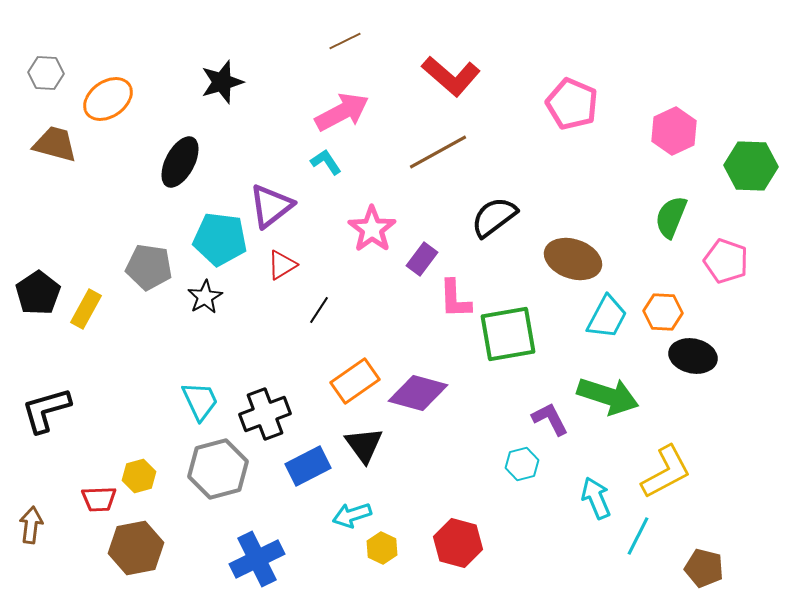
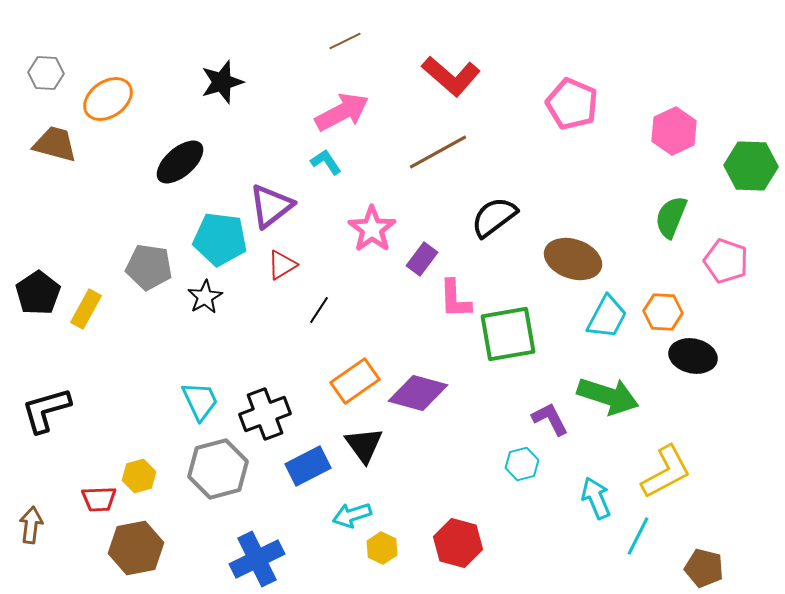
black ellipse at (180, 162): rotated 21 degrees clockwise
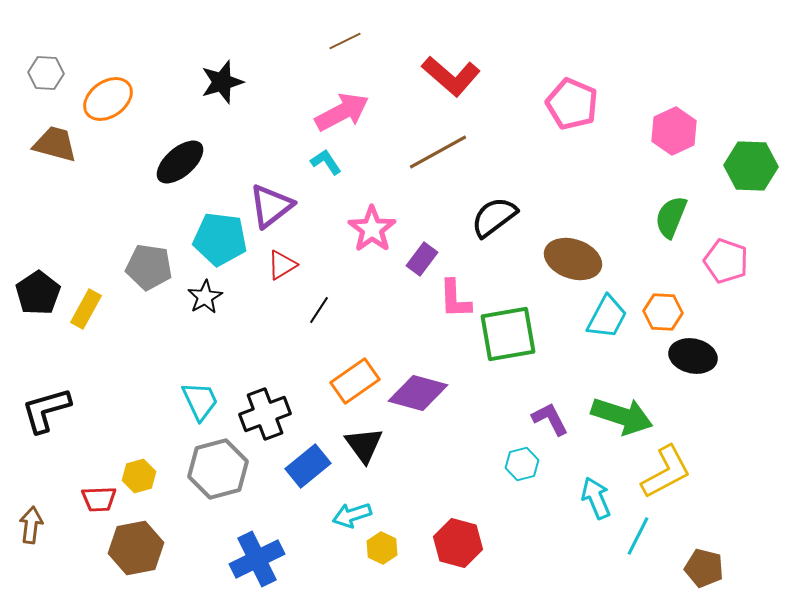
green arrow at (608, 396): moved 14 px right, 20 px down
blue rectangle at (308, 466): rotated 12 degrees counterclockwise
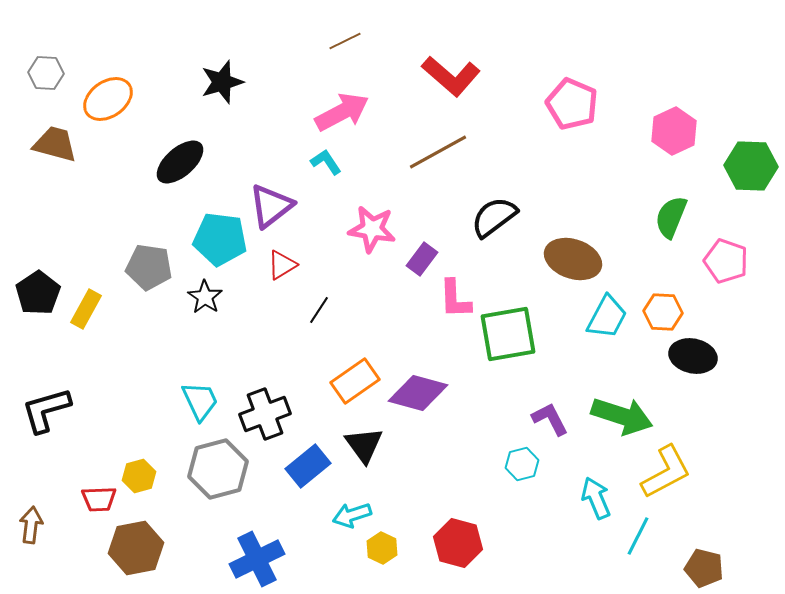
pink star at (372, 229): rotated 27 degrees counterclockwise
black star at (205, 297): rotated 8 degrees counterclockwise
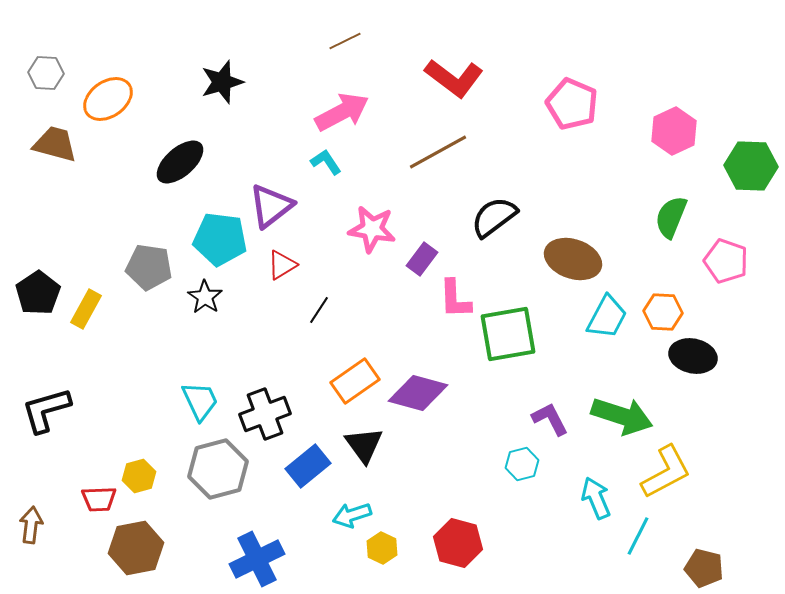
red L-shape at (451, 76): moved 3 px right, 2 px down; rotated 4 degrees counterclockwise
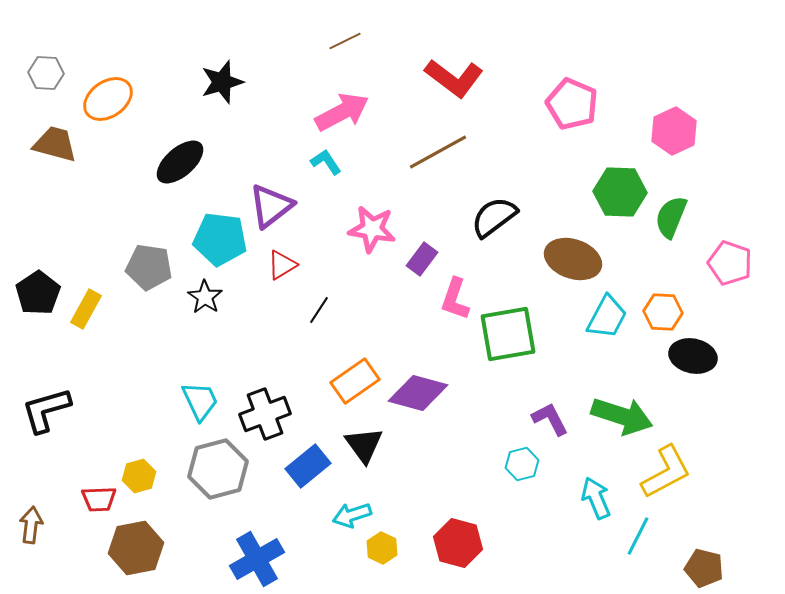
green hexagon at (751, 166): moved 131 px left, 26 px down
pink pentagon at (726, 261): moved 4 px right, 2 px down
pink L-shape at (455, 299): rotated 21 degrees clockwise
blue cross at (257, 559): rotated 4 degrees counterclockwise
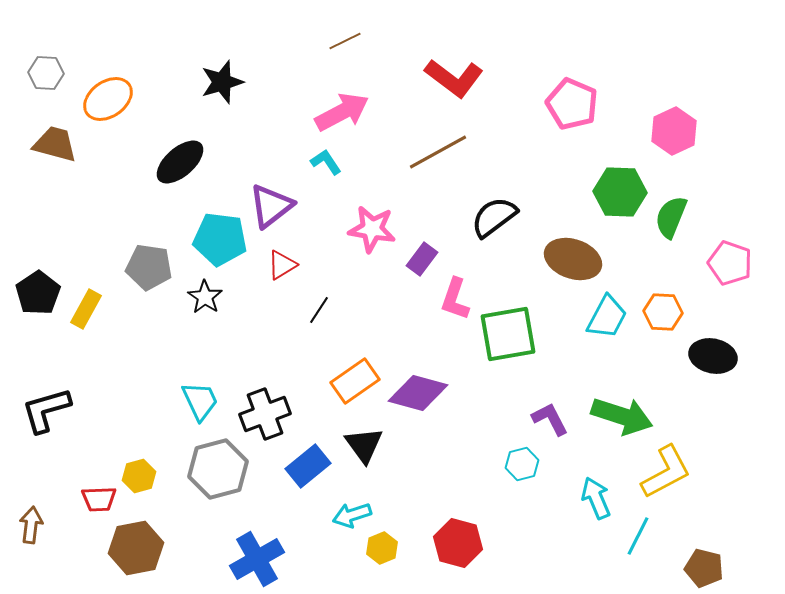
black ellipse at (693, 356): moved 20 px right
yellow hexagon at (382, 548): rotated 12 degrees clockwise
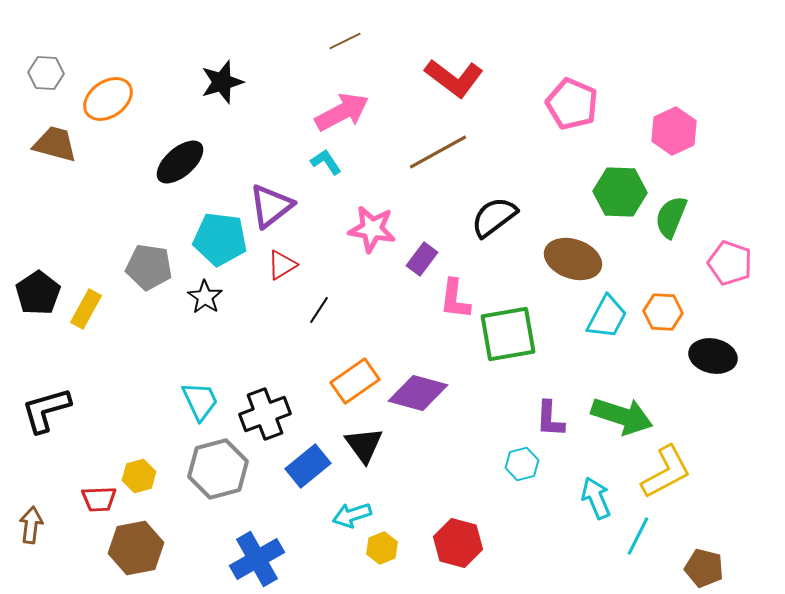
pink L-shape at (455, 299): rotated 12 degrees counterclockwise
purple L-shape at (550, 419): rotated 150 degrees counterclockwise
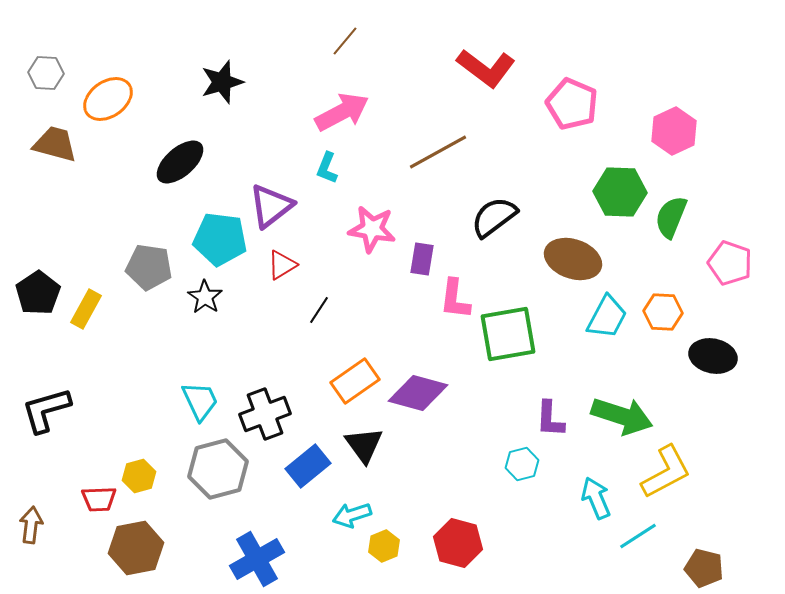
brown line at (345, 41): rotated 24 degrees counterclockwise
red L-shape at (454, 78): moved 32 px right, 10 px up
cyan L-shape at (326, 162): moved 1 px right, 6 px down; rotated 124 degrees counterclockwise
purple rectangle at (422, 259): rotated 28 degrees counterclockwise
cyan line at (638, 536): rotated 30 degrees clockwise
yellow hexagon at (382, 548): moved 2 px right, 2 px up
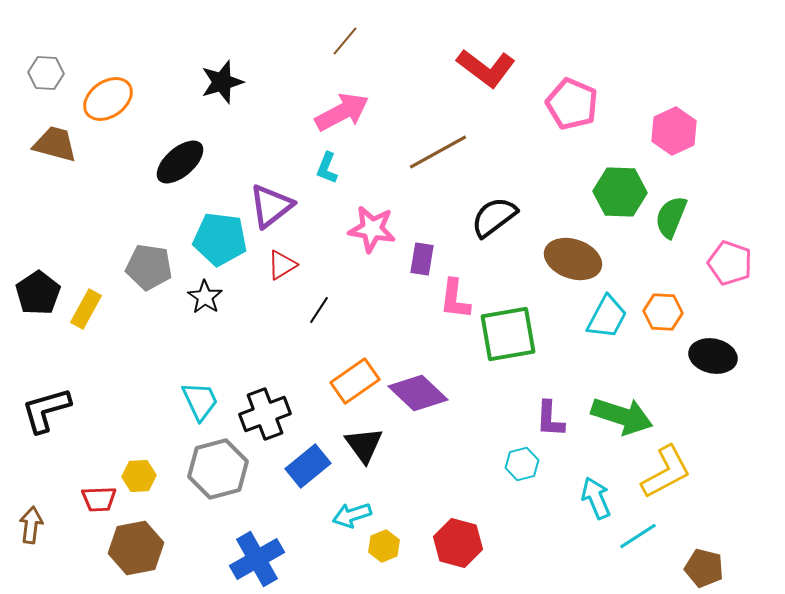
purple diamond at (418, 393): rotated 28 degrees clockwise
yellow hexagon at (139, 476): rotated 12 degrees clockwise
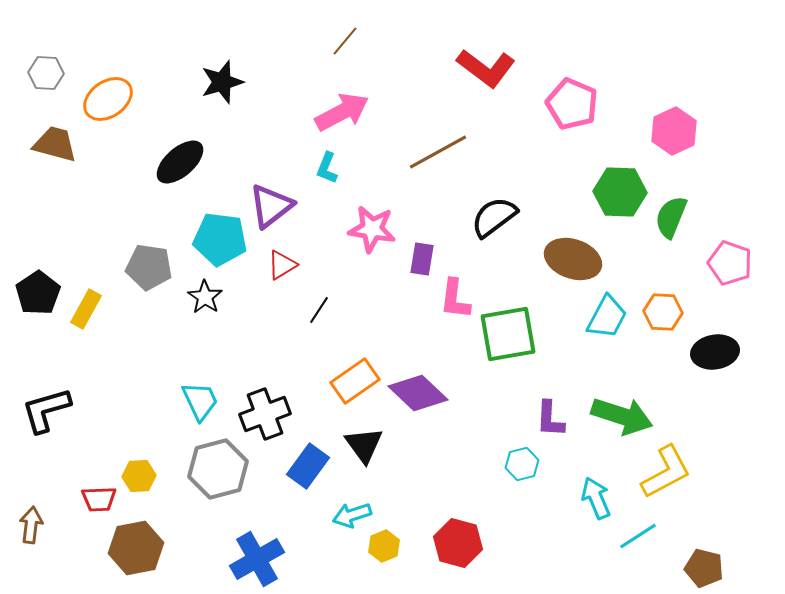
black ellipse at (713, 356): moved 2 px right, 4 px up; rotated 21 degrees counterclockwise
blue rectangle at (308, 466): rotated 15 degrees counterclockwise
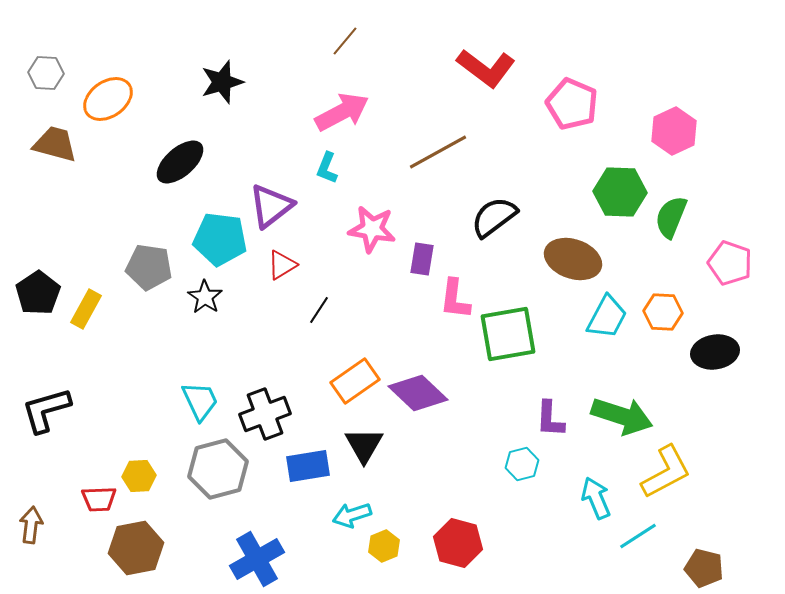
black triangle at (364, 445): rotated 6 degrees clockwise
blue rectangle at (308, 466): rotated 45 degrees clockwise
